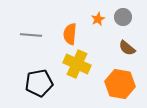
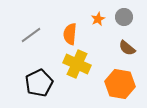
gray circle: moved 1 px right
gray line: rotated 40 degrees counterclockwise
black pentagon: rotated 16 degrees counterclockwise
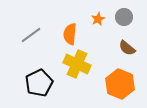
orange hexagon: rotated 12 degrees clockwise
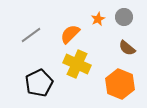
orange semicircle: rotated 40 degrees clockwise
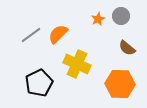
gray circle: moved 3 px left, 1 px up
orange semicircle: moved 12 px left
orange hexagon: rotated 20 degrees counterclockwise
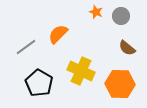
orange star: moved 2 px left, 7 px up; rotated 24 degrees counterclockwise
gray line: moved 5 px left, 12 px down
yellow cross: moved 4 px right, 7 px down
black pentagon: rotated 16 degrees counterclockwise
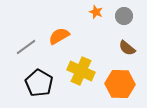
gray circle: moved 3 px right
orange semicircle: moved 1 px right, 2 px down; rotated 15 degrees clockwise
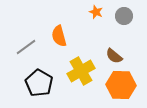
orange semicircle: rotated 75 degrees counterclockwise
brown semicircle: moved 13 px left, 8 px down
yellow cross: rotated 36 degrees clockwise
orange hexagon: moved 1 px right, 1 px down
